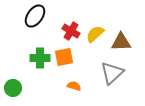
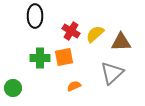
black ellipse: rotated 35 degrees counterclockwise
orange semicircle: rotated 40 degrees counterclockwise
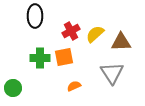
red cross: rotated 30 degrees clockwise
gray triangle: rotated 20 degrees counterclockwise
